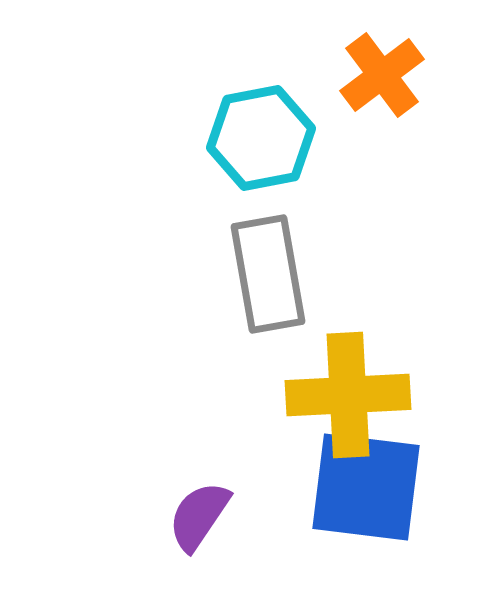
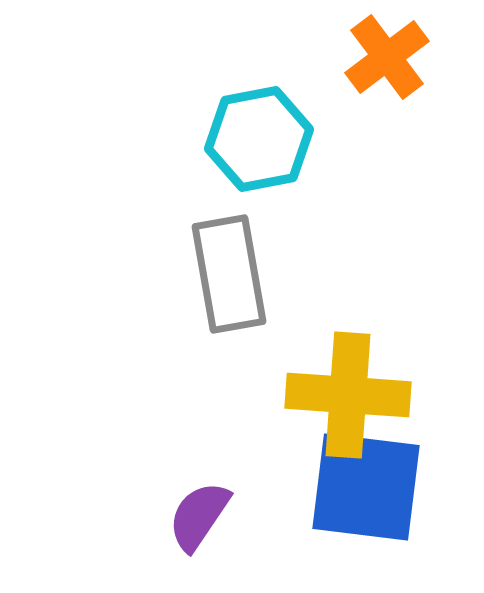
orange cross: moved 5 px right, 18 px up
cyan hexagon: moved 2 px left, 1 px down
gray rectangle: moved 39 px left
yellow cross: rotated 7 degrees clockwise
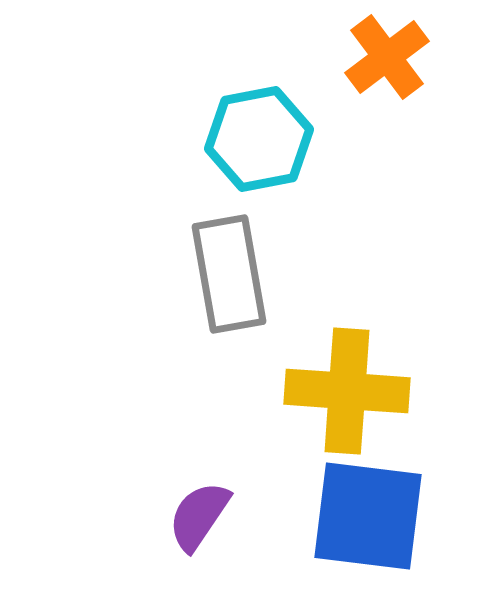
yellow cross: moved 1 px left, 4 px up
blue square: moved 2 px right, 29 px down
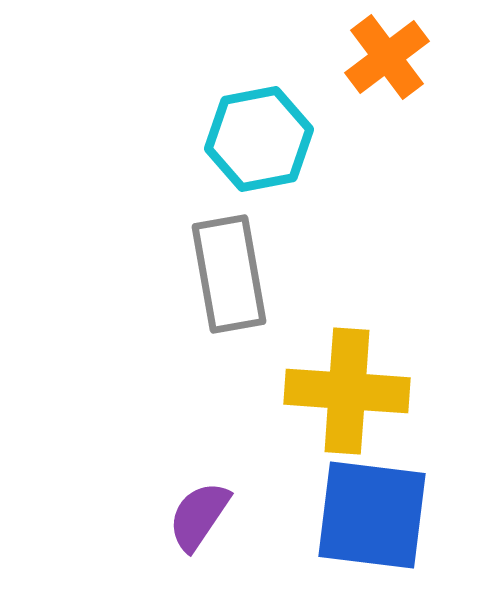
blue square: moved 4 px right, 1 px up
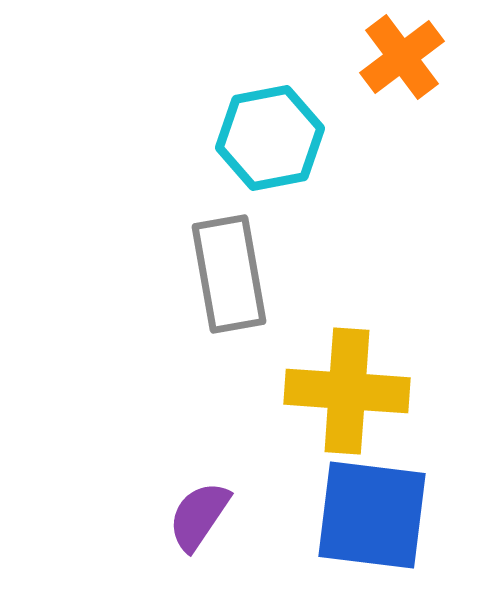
orange cross: moved 15 px right
cyan hexagon: moved 11 px right, 1 px up
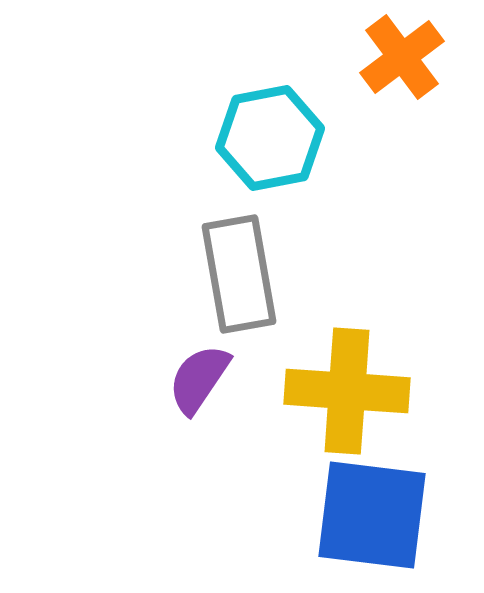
gray rectangle: moved 10 px right
purple semicircle: moved 137 px up
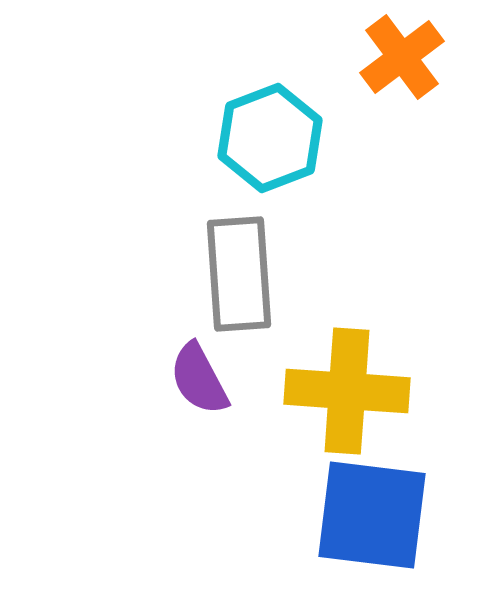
cyan hexagon: rotated 10 degrees counterclockwise
gray rectangle: rotated 6 degrees clockwise
purple semicircle: rotated 62 degrees counterclockwise
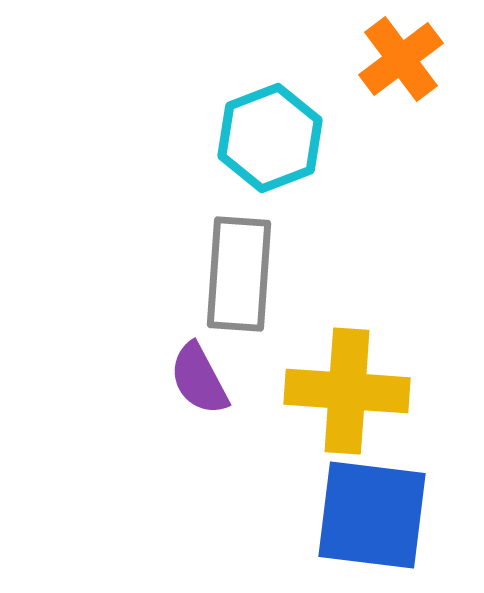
orange cross: moved 1 px left, 2 px down
gray rectangle: rotated 8 degrees clockwise
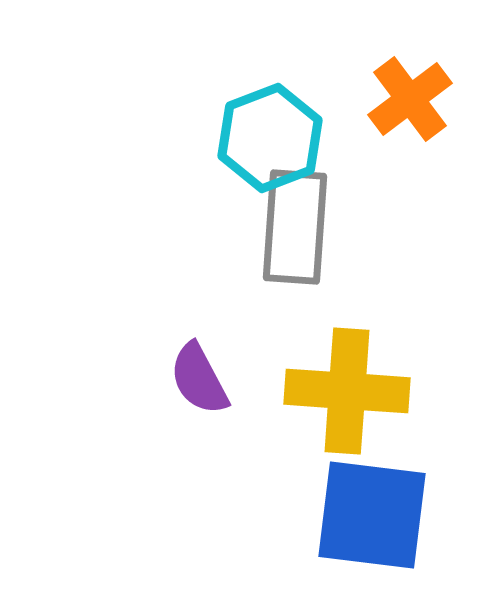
orange cross: moved 9 px right, 40 px down
gray rectangle: moved 56 px right, 47 px up
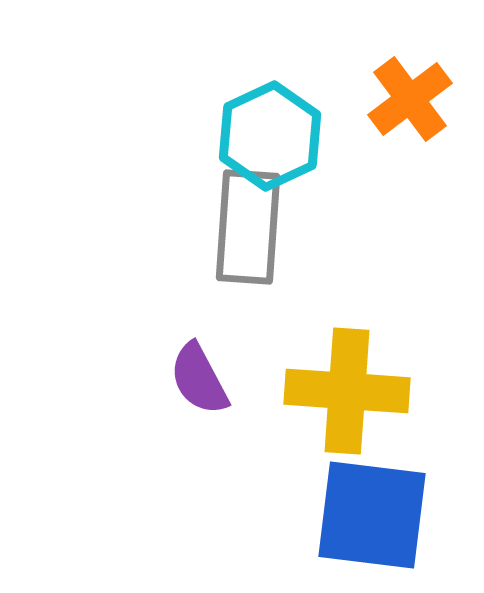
cyan hexagon: moved 2 px up; rotated 4 degrees counterclockwise
gray rectangle: moved 47 px left
